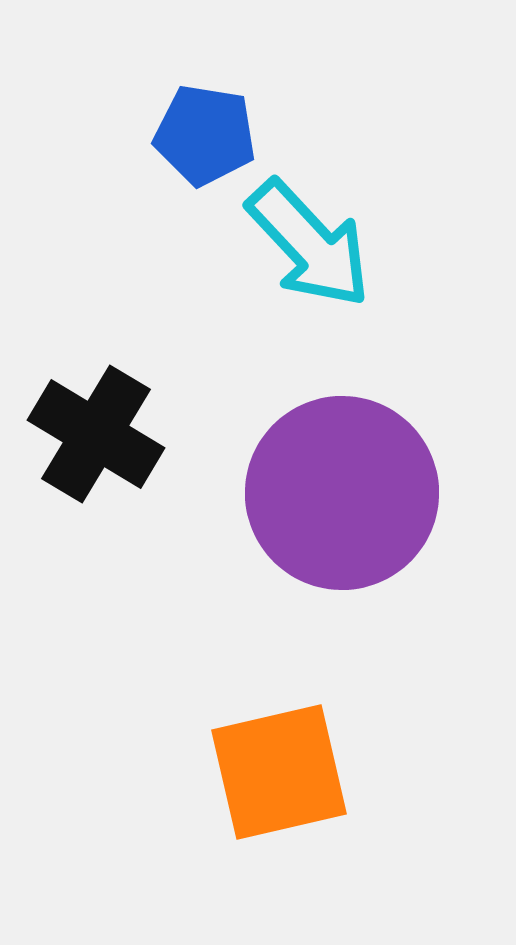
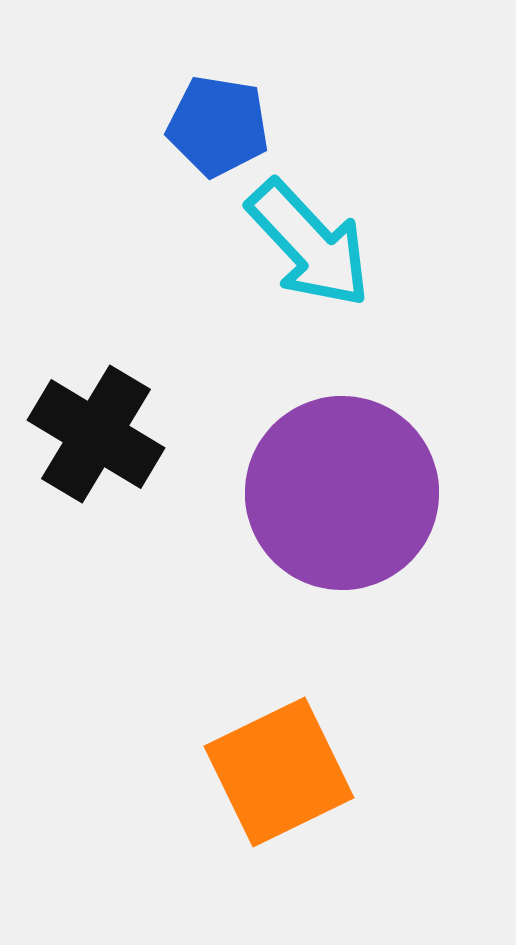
blue pentagon: moved 13 px right, 9 px up
orange square: rotated 13 degrees counterclockwise
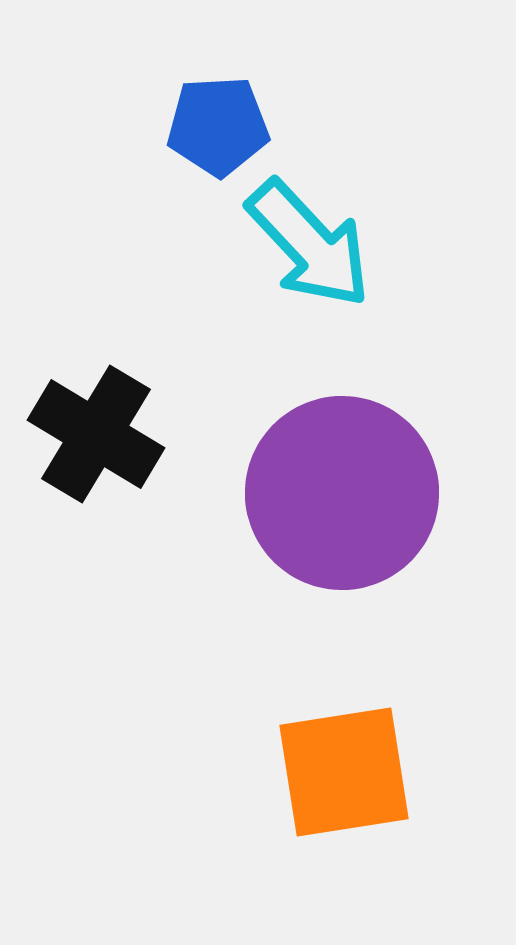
blue pentagon: rotated 12 degrees counterclockwise
orange square: moved 65 px right; rotated 17 degrees clockwise
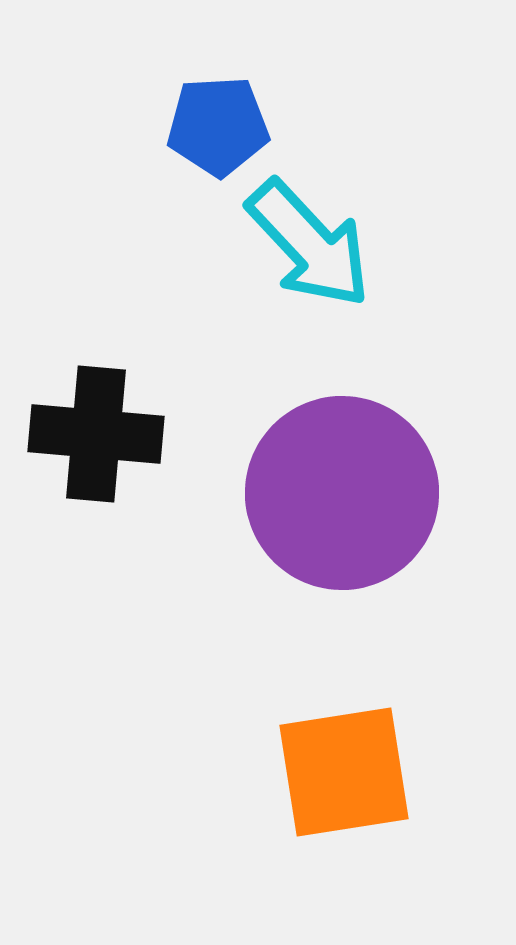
black cross: rotated 26 degrees counterclockwise
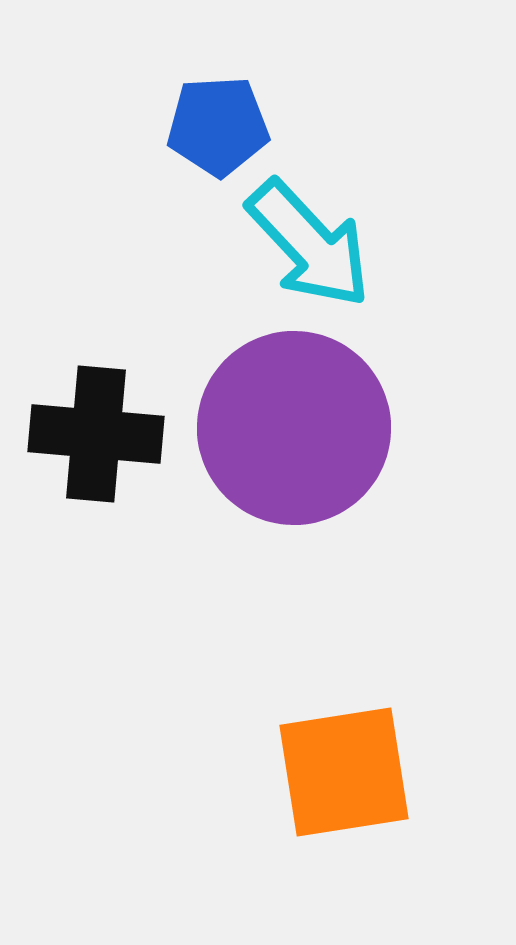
purple circle: moved 48 px left, 65 px up
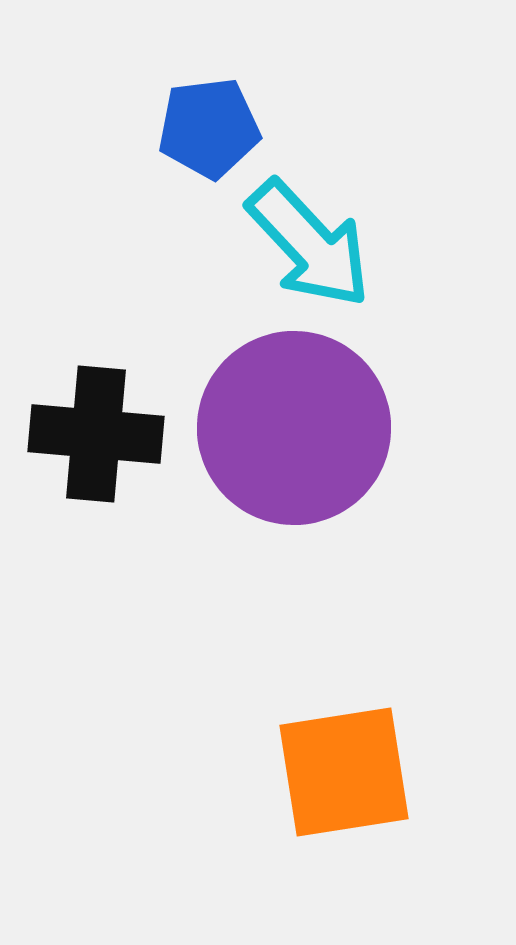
blue pentagon: moved 9 px left, 2 px down; rotated 4 degrees counterclockwise
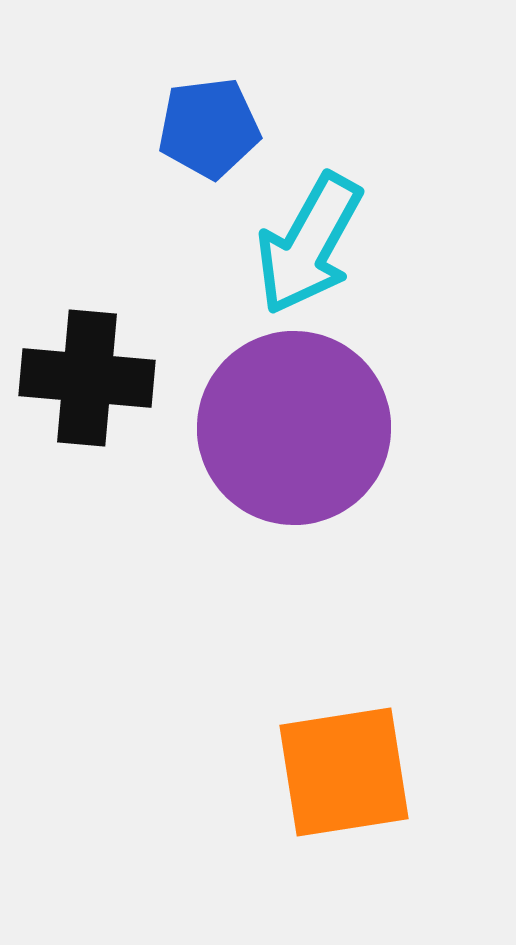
cyan arrow: rotated 72 degrees clockwise
black cross: moved 9 px left, 56 px up
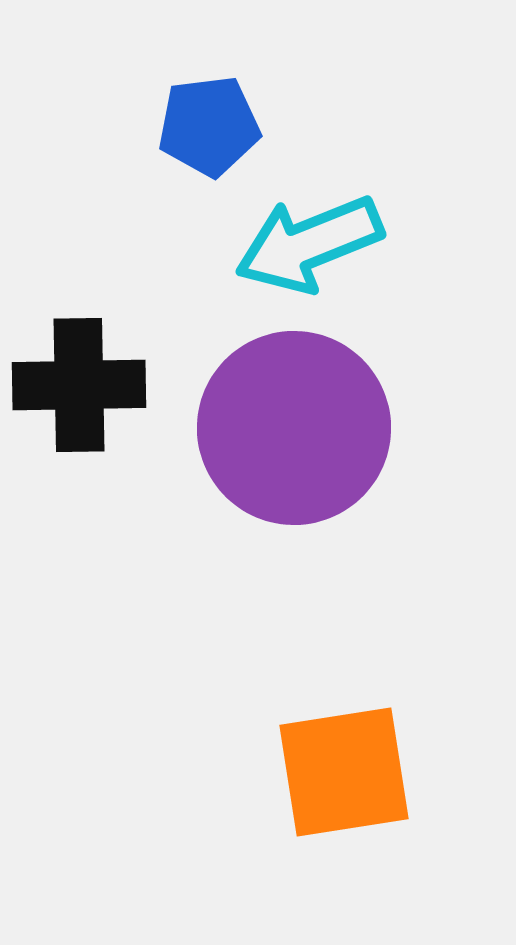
blue pentagon: moved 2 px up
cyan arrow: rotated 39 degrees clockwise
black cross: moved 8 px left, 7 px down; rotated 6 degrees counterclockwise
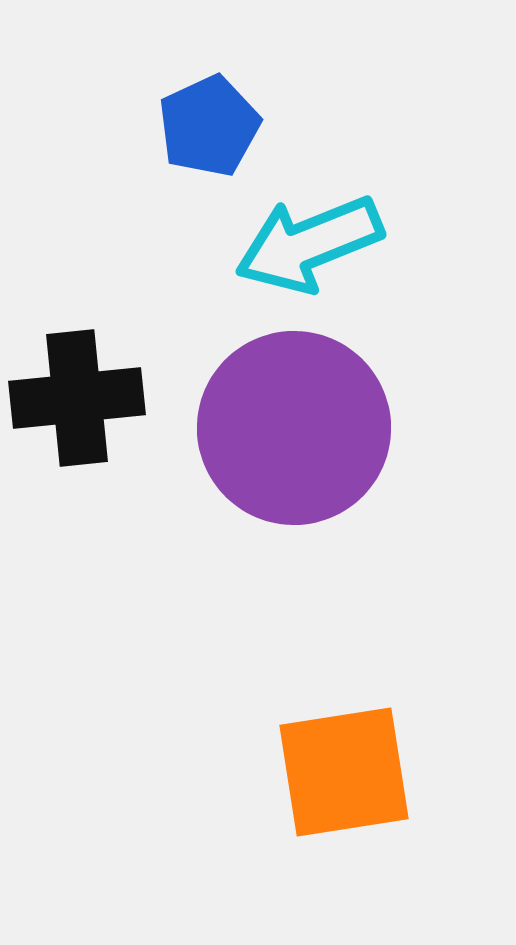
blue pentagon: rotated 18 degrees counterclockwise
black cross: moved 2 px left, 13 px down; rotated 5 degrees counterclockwise
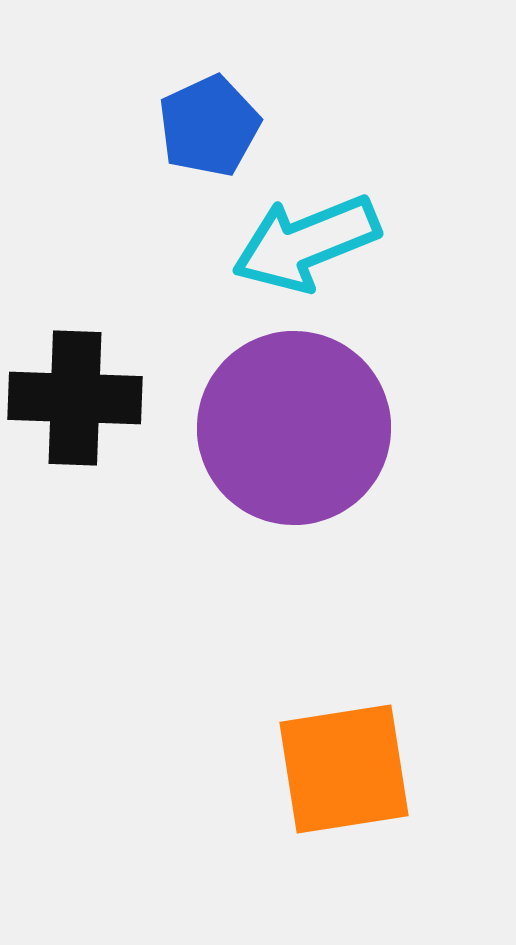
cyan arrow: moved 3 px left, 1 px up
black cross: moved 2 px left; rotated 8 degrees clockwise
orange square: moved 3 px up
